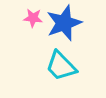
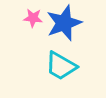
cyan trapezoid: rotated 16 degrees counterclockwise
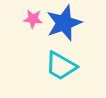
pink star: moved 1 px down
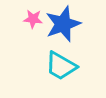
blue star: moved 1 px left, 1 px down
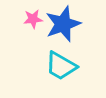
pink star: rotated 12 degrees counterclockwise
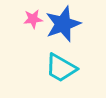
cyan trapezoid: moved 2 px down
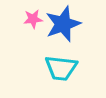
cyan trapezoid: rotated 24 degrees counterclockwise
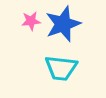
pink star: moved 2 px left, 2 px down
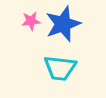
cyan trapezoid: moved 1 px left
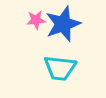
pink star: moved 5 px right, 1 px up
